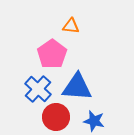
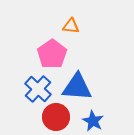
blue star: moved 1 px left; rotated 15 degrees clockwise
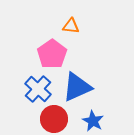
blue triangle: rotated 28 degrees counterclockwise
red circle: moved 2 px left, 2 px down
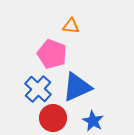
pink pentagon: rotated 16 degrees counterclockwise
red circle: moved 1 px left, 1 px up
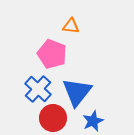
blue triangle: moved 5 px down; rotated 28 degrees counterclockwise
blue star: rotated 20 degrees clockwise
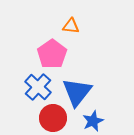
pink pentagon: rotated 16 degrees clockwise
blue cross: moved 2 px up
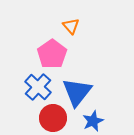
orange triangle: rotated 42 degrees clockwise
